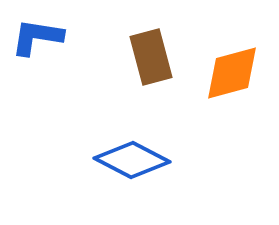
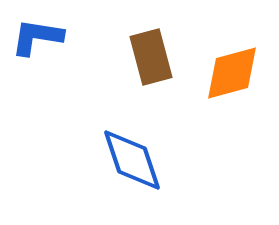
blue diamond: rotated 44 degrees clockwise
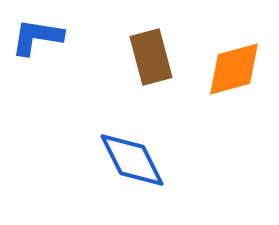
orange diamond: moved 2 px right, 4 px up
blue diamond: rotated 8 degrees counterclockwise
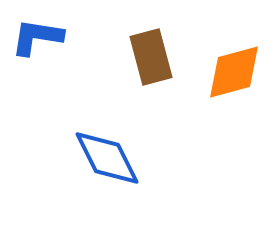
orange diamond: moved 3 px down
blue diamond: moved 25 px left, 2 px up
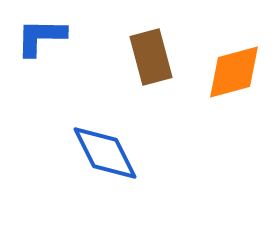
blue L-shape: moved 4 px right; rotated 8 degrees counterclockwise
blue diamond: moved 2 px left, 5 px up
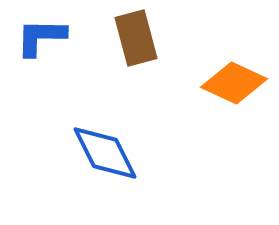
brown rectangle: moved 15 px left, 19 px up
orange diamond: moved 11 px down; rotated 40 degrees clockwise
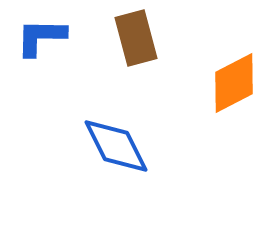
orange diamond: rotated 52 degrees counterclockwise
blue diamond: moved 11 px right, 7 px up
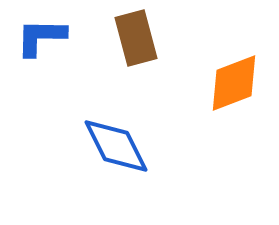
orange diamond: rotated 6 degrees clockwise
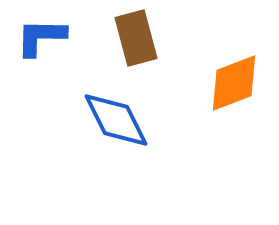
blue diamond: moved 26 px up
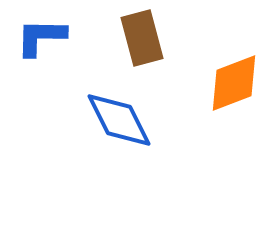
brown rectangle: moved 6 px right
blue diamond: moved 3 px right
